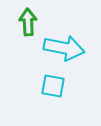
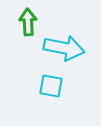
cyan square: moved 2 px left
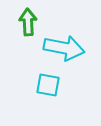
cyan square: moved 3 px left, 1 px up
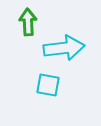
cyan arrow: rotated 18 degrees counterclockwise
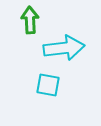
green arrow: moved 2 px right, 2 px up
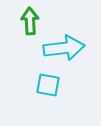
green arrow: moved 1 px down
